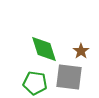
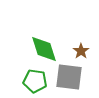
green pentagon: moved 2 px up
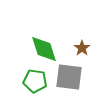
brown star: moved 1 px right, 3 px up
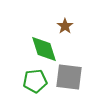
brown star: moved 17 px left, 22 px up
green pentagon: rotated 15 degrees counterclockwise
